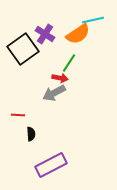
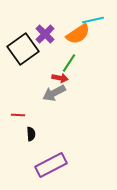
purple cross: rotated 12 degrees clockwise
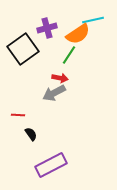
purple cross: moved 2 px right, 6 px up; rotated 30 degrees clockwise
green line: moved 8 px up
black semicircle: rotated 32 degrees counterclockwise
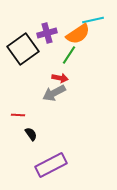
purple cross: moved 5 px down
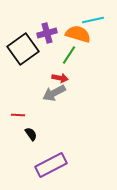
orange semicircle: rotated 130 degrees counterclockwise
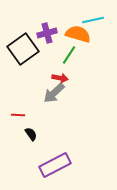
gray arrow: rotated 15 degrees counterclockwise
purple rectangle: moved 4 px right
